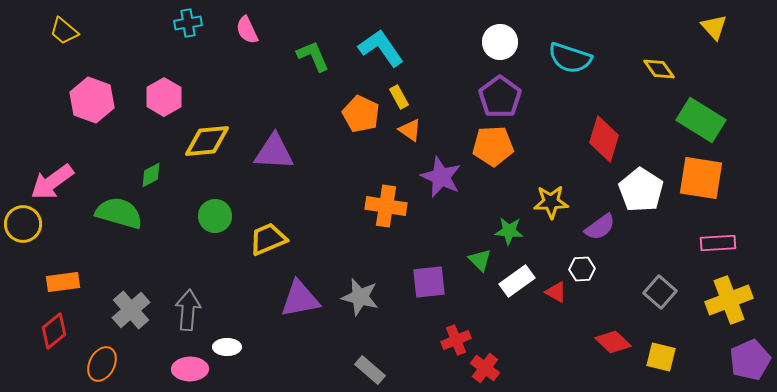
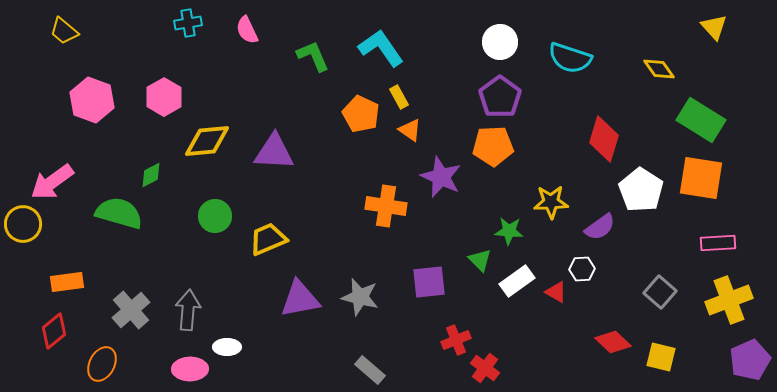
orange rectangle at (63, 282): moved 4 px right
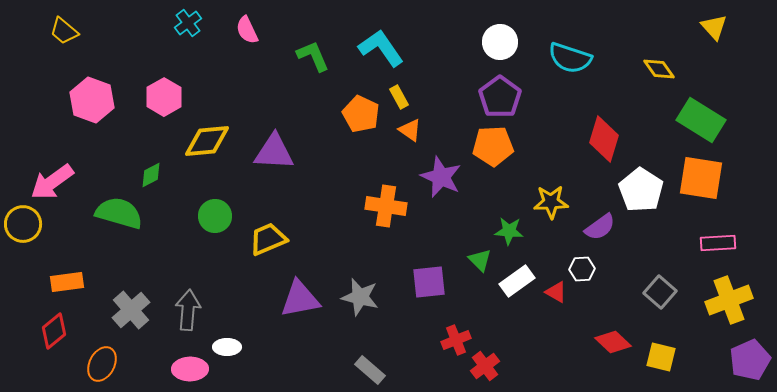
cyan cross at (188, 23): rotated 28 degrees counterclockwise
red cross at (485, 368): moved 2 px up; rotated 16 degrees clockwise
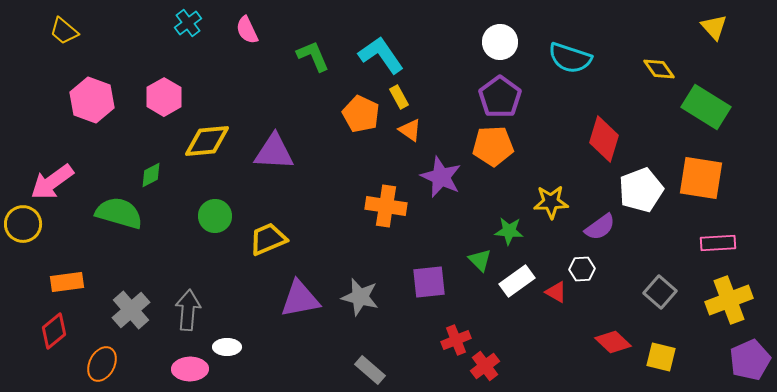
cyan L-shape at (381, 48): moved 7 px down
green rectangle at (701, 120): moved 5 px right, 13 px up
white pentagon at (641, 190): rotated 18 degrees clockwise
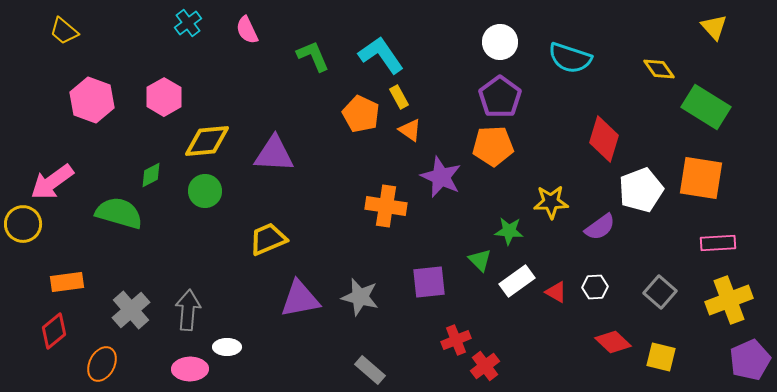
purple triangle at (274, 152): moved 2 px down
green circle at (215, 216): moved 10 px left, 25 px up
white hexagon at (582, 269): moved 13 px right, 18 px down
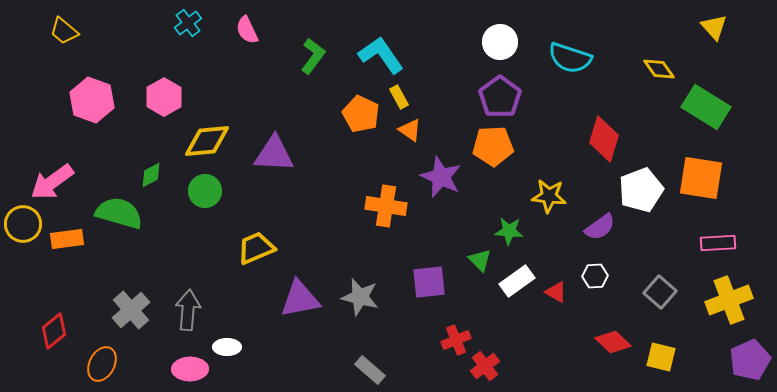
green L-shape at (313, 56): rotated 60 degrees clockwise
yellow star at (551, 202): moved 2 px left, 6 px up; rotated 8 degrees clockwise
yellow trapezoid at (268, 239): moved 12 px left, 9 px down
orange rectangle at (67, 282): moved 43 px up
white hexagon at (595, 287): moved 11 px up
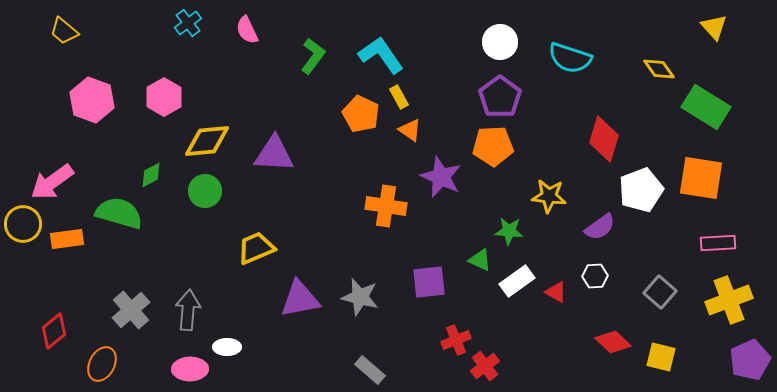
green triangle at (480, 260): rotated 20 degrees counterclockwise
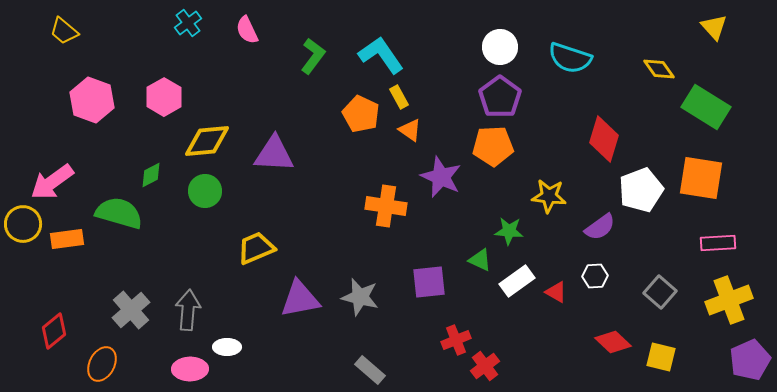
white circle at (500, 42): moved 5 px down
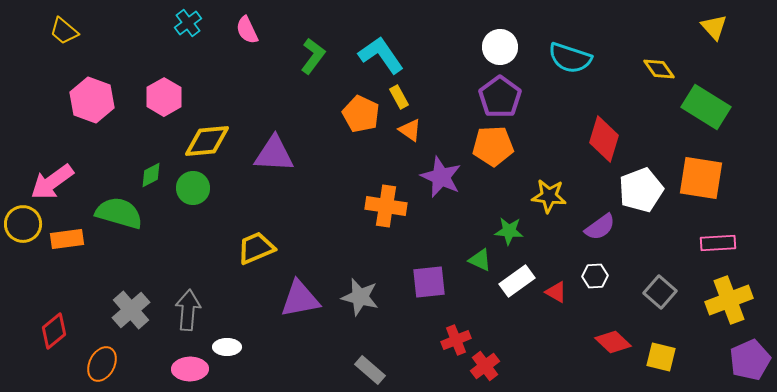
green circle at (205, 191): moved 12 px left, 3 px up
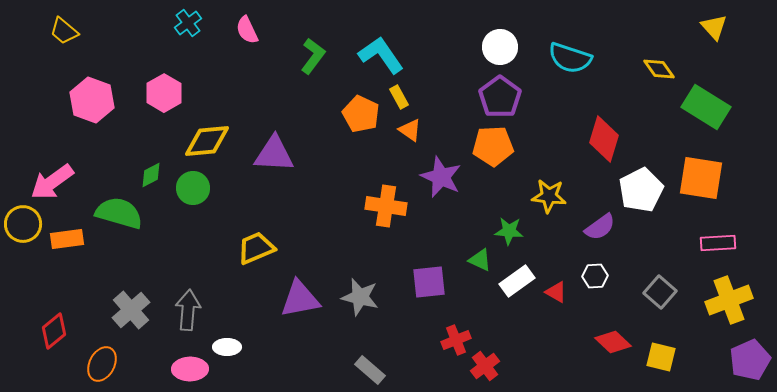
pink hexagon at (164, 97): moved 4 px up
white pentagon at (641, 190): rotated 6 degrees counterclockwise
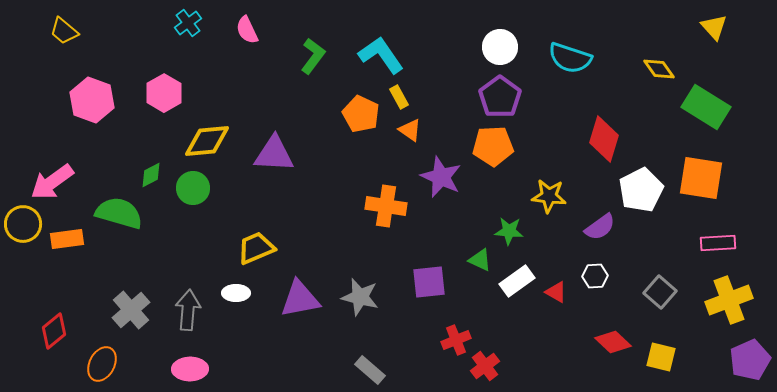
white ellipse at (227, 347): moved 9 px right, 54 px up
